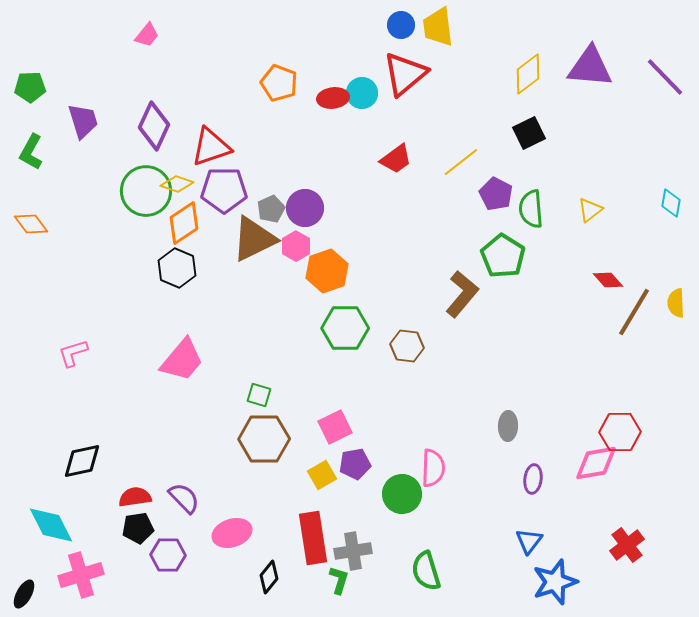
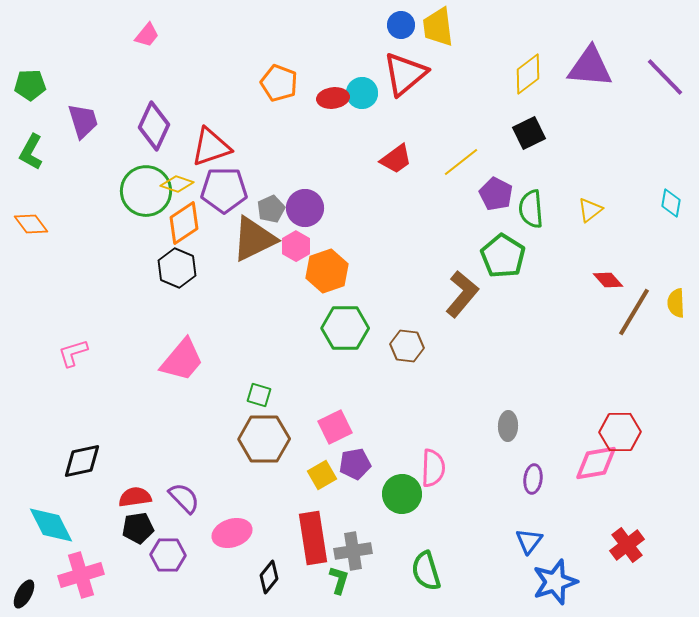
green pentagon at (30, 87): moved 2 px up
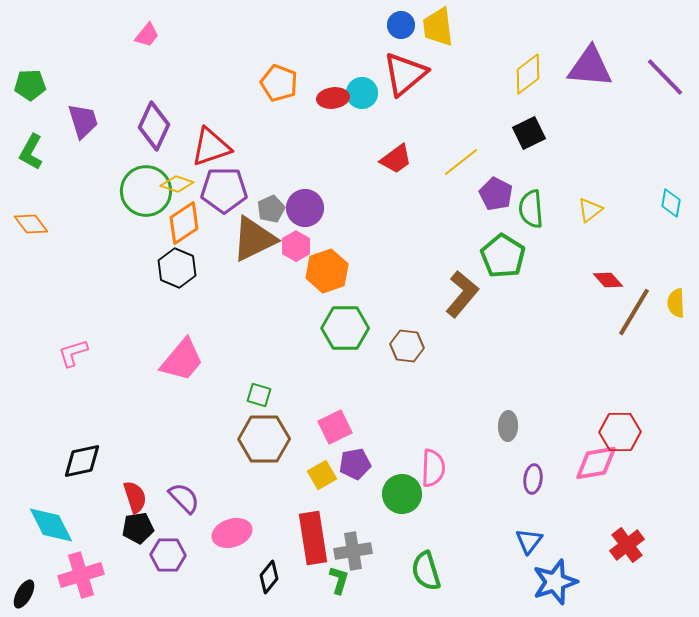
red semicircle at (135, 497): rotated 80 degrees clockwise
